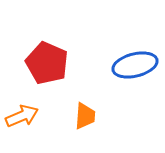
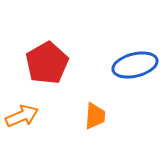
red pentagon: rotated 18 degrees clockwise
orange trapezoid: moved 10 px right
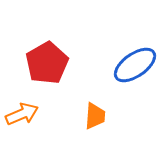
blue ellipse: rotated 21 degrees counterclockwise
orange arrow: moved 2 px up
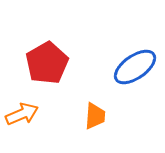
blue ellipse: moved 2 px down
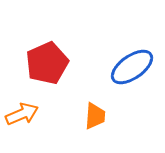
red pentagon: rotated 6 degrees clockwise
blue ellipse: moved 3 px left
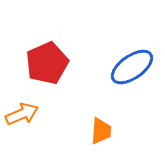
orange trapezoid: moved 6 px right, 15 px down
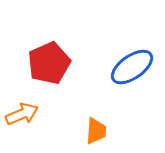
red pentagon: moved 2 px right
orange trapezoid: moved 5 px left
